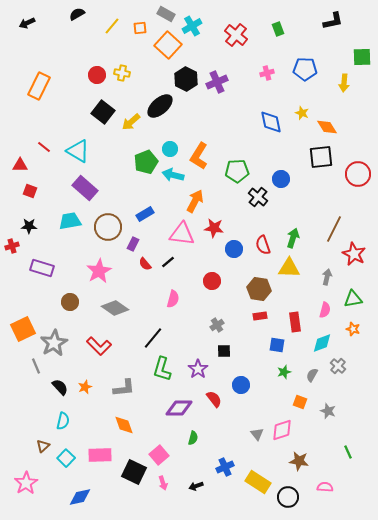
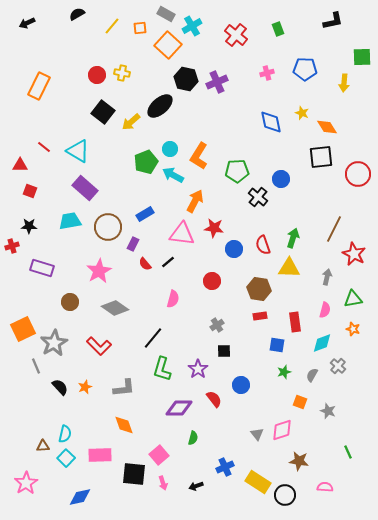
black hexagon at (186, 79): rotated 15 degrees counterclockwise
cyan arrow at (173, 175): rotated 15 degrees clockwise
cyan semicircle at (63, 421): moved 2 px right, 13 px down
brown triangle at (43, 446): rotated 40 degrees clockwise
black square at (134, 472): moved 2 px down; rotated 20 degrees counterclockwise
black circle at (288, 497): moved 3 px left, 2 px up
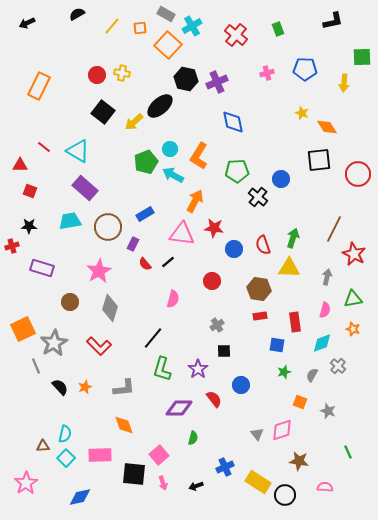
yellow arrow at (131, 122): moved 3 px right
blue diamond at (271, 122): moved 38 px left
black square at (321, 157): moved 2 px left, 3 px down
gray diamond at (115, 308): moved 5 px left; rotated 72 degrees clockwise
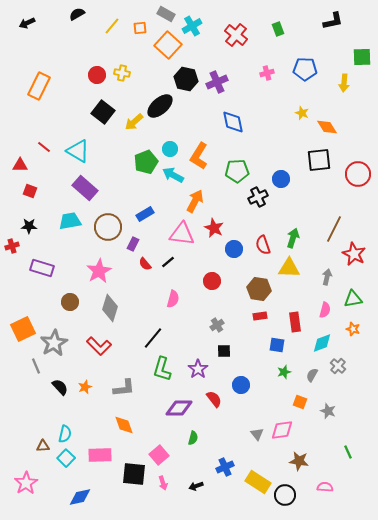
black cross at (258, 197): rotated 24 degrees clockwise
red star at (214, 228): rotated 18 degrees clockwise
pink diamond at (282, 430): rotated 10 degrees clockwise
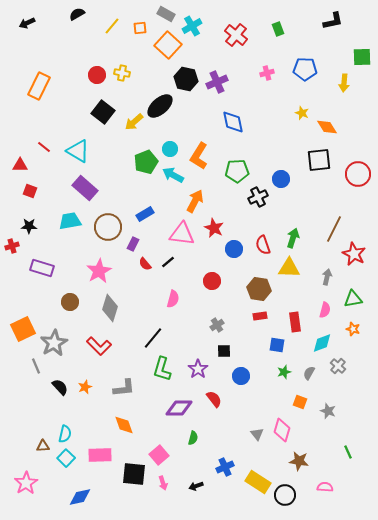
gray semicircle at (312, 375): moved 3 px left, 2 px up
blue circle at (241, 385): moved 9 px up
pink diamond at (282, 430): rotated 65 degrees counterclockwise
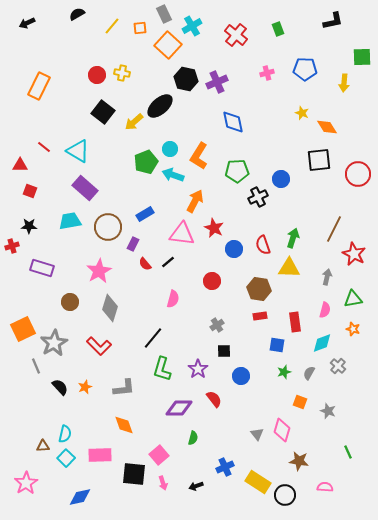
gray rectangle at (166, 14): moved 2 px left; rotated 36 degrees clockwise
cyan arrow at (173, 175): rotated 10 degrees counterclockwise
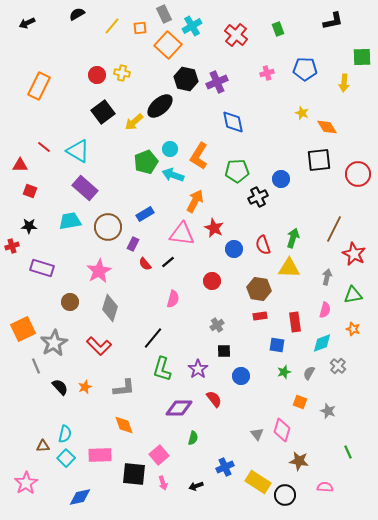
black square at (103, 112): rotated 15 degrees clockwise
green triangle at (353, 299): moved 4 px up
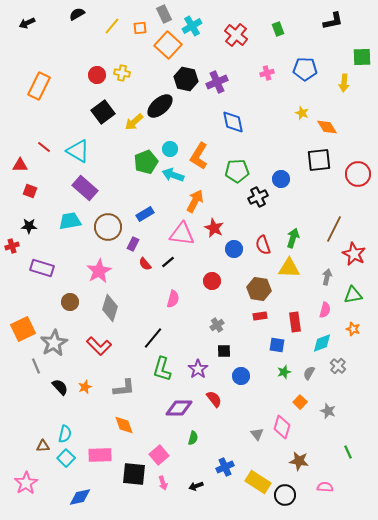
orange square at (300, 402): rotated 24 degrees clockwise
pink diamond at (282, 430): moved 3 px up
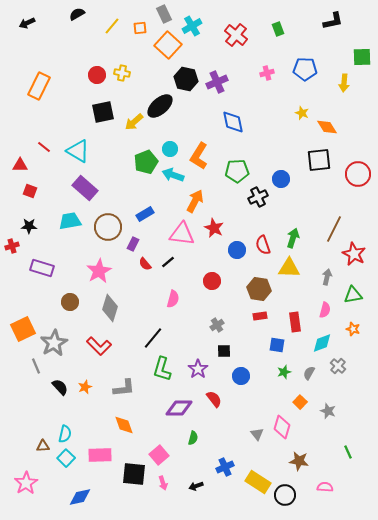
black square at (103, 112): rotated 25 degrees clockwise
blue circle at (234, 249): moved 3 px right, 1 px down
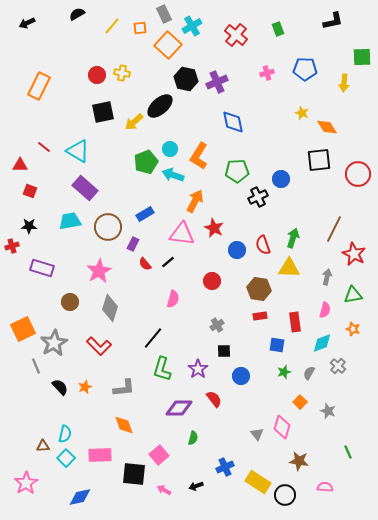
pink arrow at (163, 483): moved 1 px right, 7 px down; rotated 136 degrees clockwise
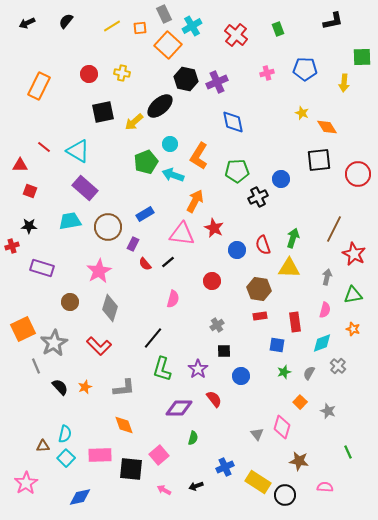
black semicircle at (77, 14): moved 11 px left, 7 px down; rotated 21 degrees counterclockwise
yellow line at (112, 26): rotated 18 degrees clockwise
red circle at (97, 75): moved 8 px left, 1 px up
cyan circle at (170, 149): moved 5 px up
black square at (134, 474): moved 3 px left, 5 px up
